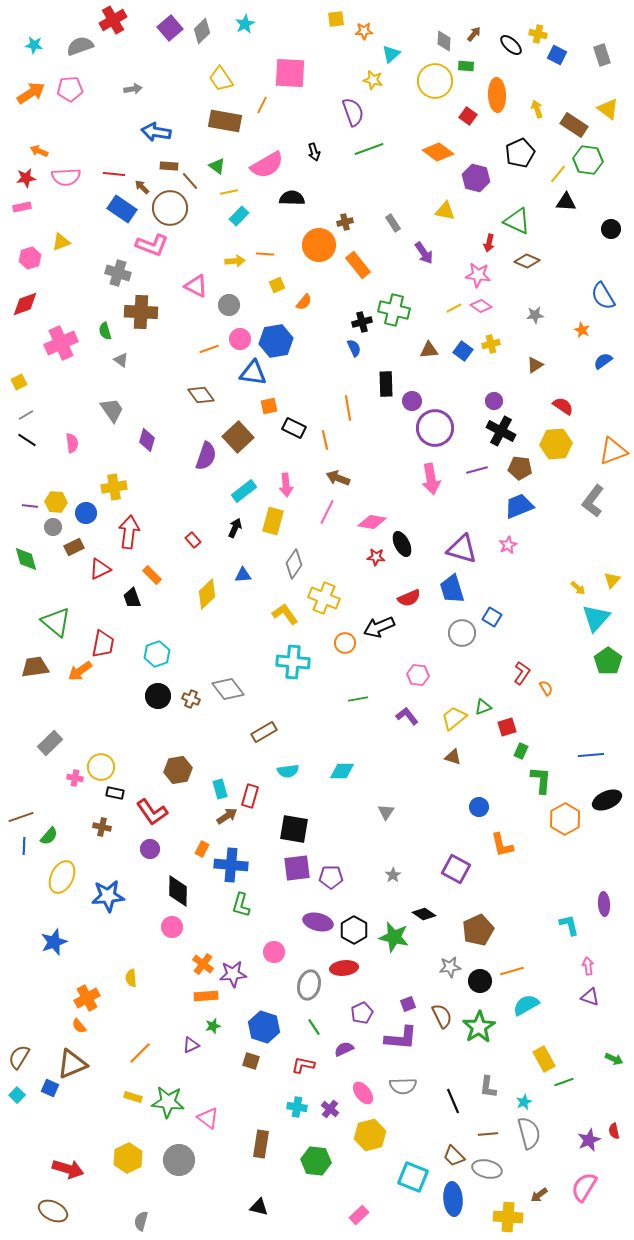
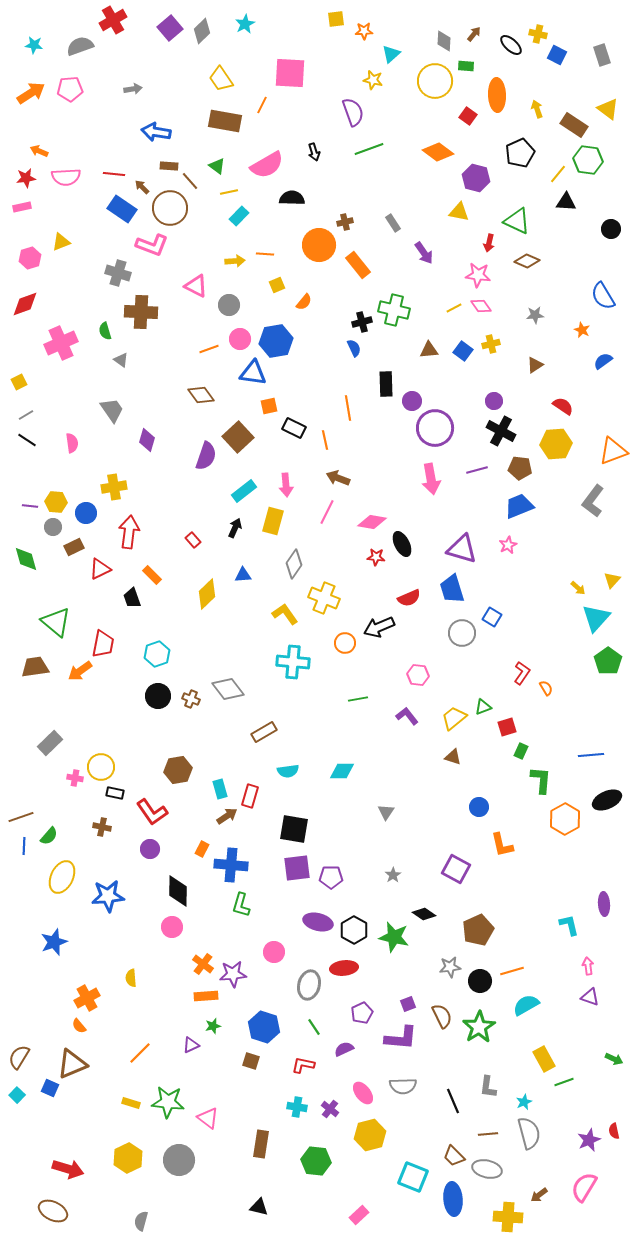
yellow triangle at (445, 211): moved 14 px right, 1 px down
pink diamond at (481, 306): rotated 20 degrees clockwise
yellow rectangle at (133, 1097): moved 2 px left, 6 px down
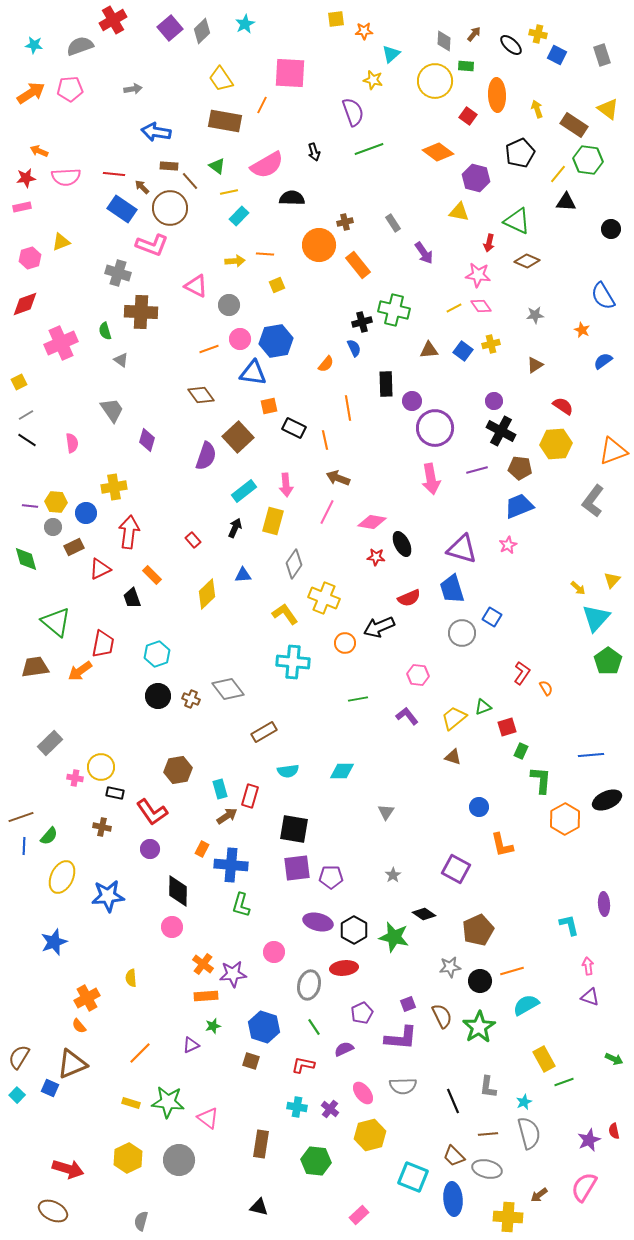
orange semicircle at (304, 302): moved 22 px right, 62 px down
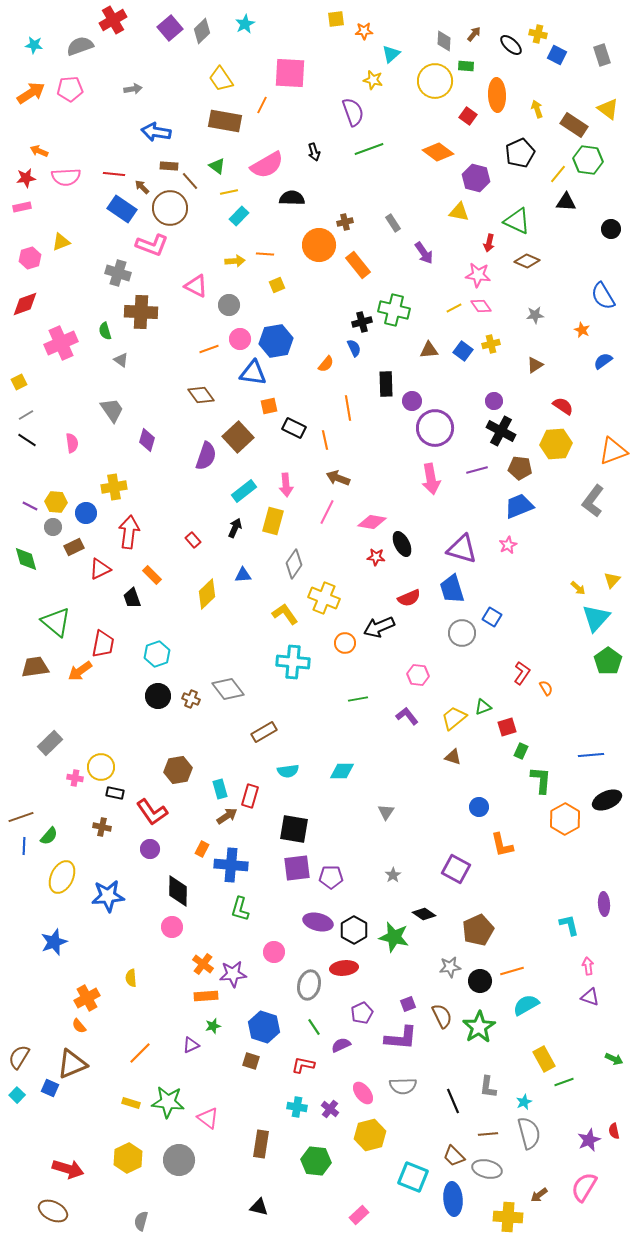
purple line at (30, 506): rotated 21 degrees clockwise
green L-shape at (241, 905): moved 1 px left, 4 px down
purple semicircle at (344, 1049): moved 3 px left, 4 px up
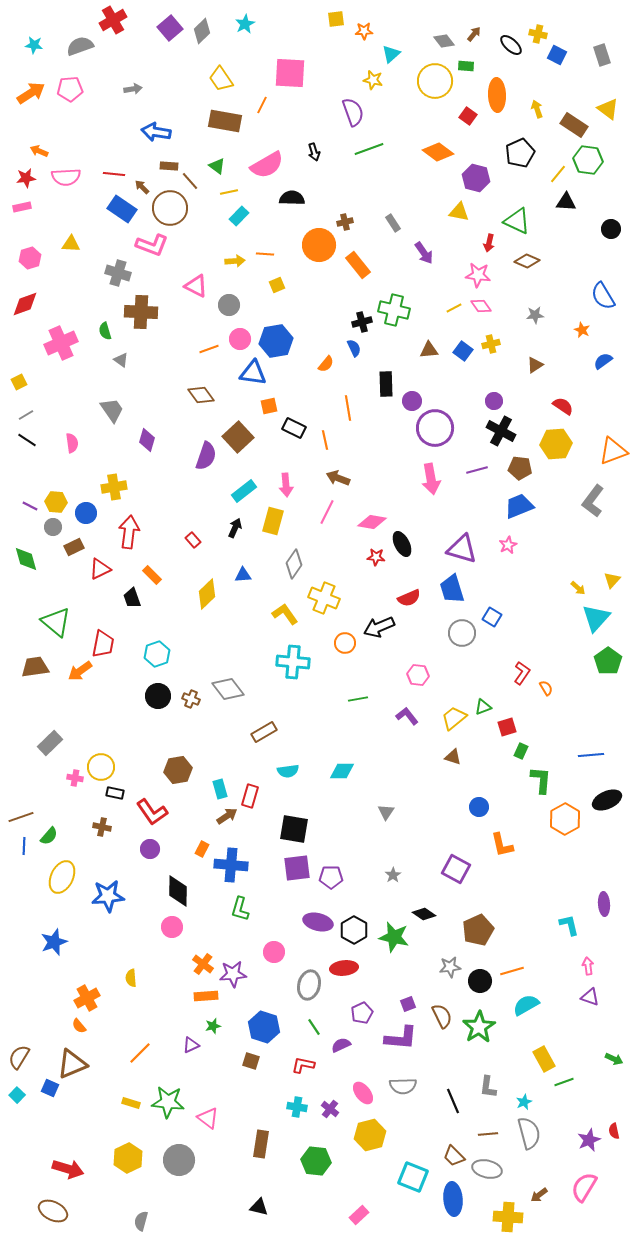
gray diamond at (444, 41): rotated 40 degrees counterclockwise
yellow triangle at (61, 242): moved 10 px right, 2 px down; rotated 24 degrees clockwise
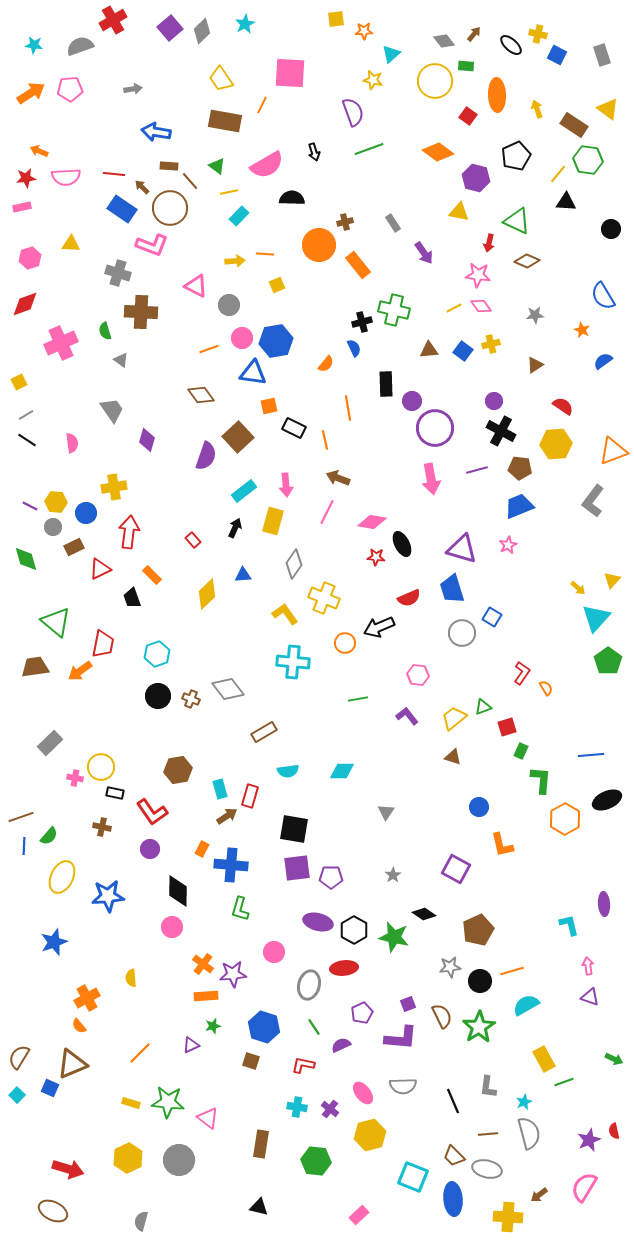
black pentagon at (520, 153): moved 4 px left, 3 px down
pink circle at (240, 339): moved 2 px right, 1 px up
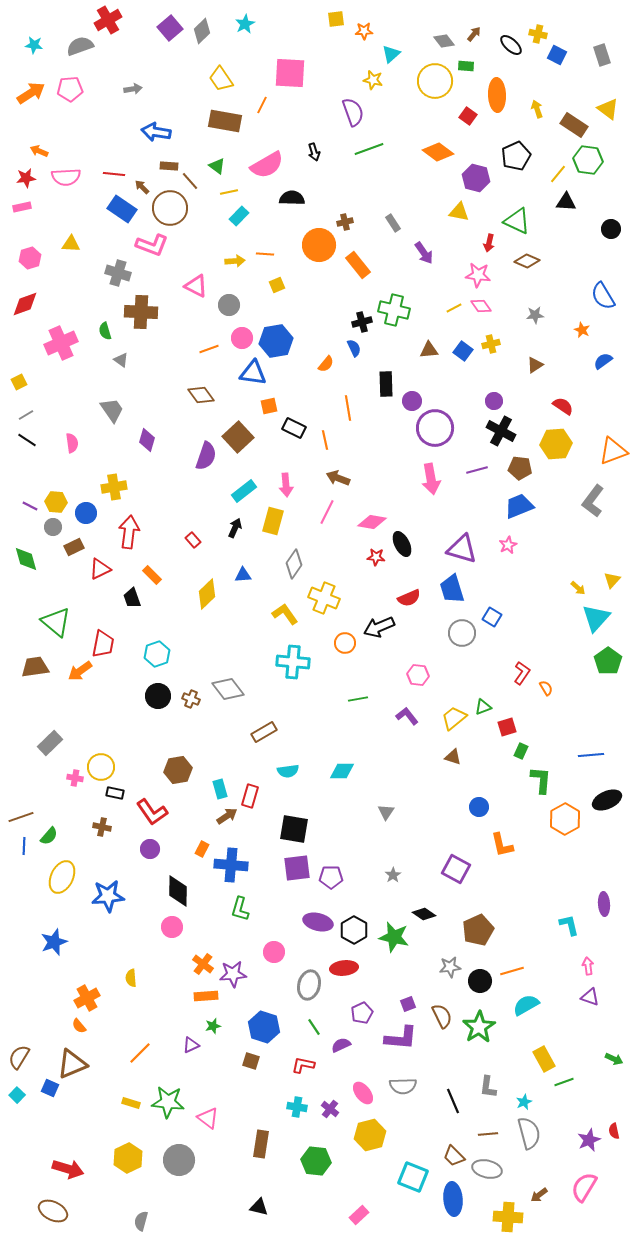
red cross at (113, 20): moved 5 px left
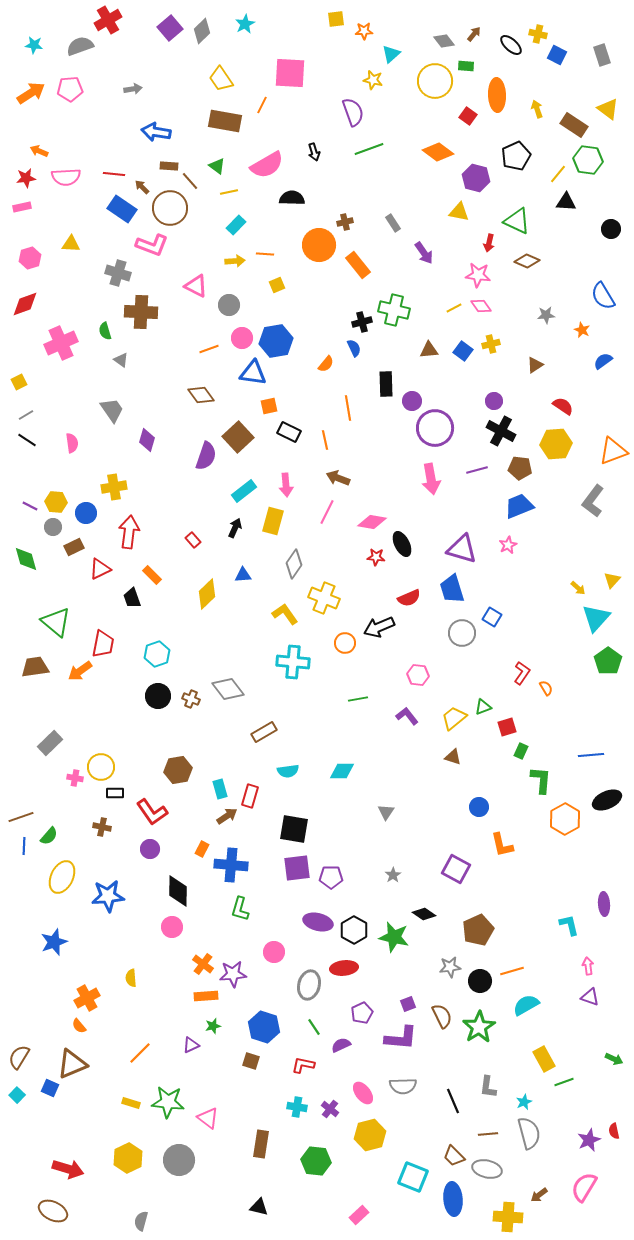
cyan rectangle at (239, 216): moved 3 px left, 9 px down
gray star at (535, 315): moved 11 px right
black rectangle at (294, 428): moved 5 px left, 4 px down
black rectangle at (115, 793): rotated 12 degrees counterclockwise
